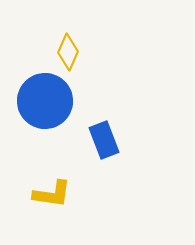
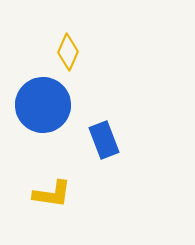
blue circle: moved 2 px left, 4 px down
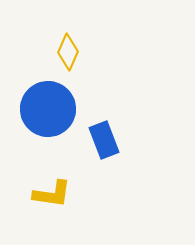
blue circle: moved 5 px right, 4 px down
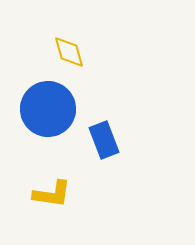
yellow diamond: moved 1 px right; rotated 39 degrees counterclockwise
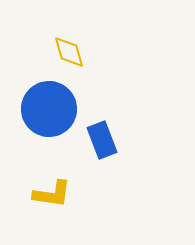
blue circle: moved 1 px right
blue rectangle: moved 2 px left
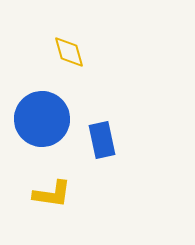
blue circle: moved 7 px left, 10 px down
blue rectangle: rotated 9 degrees clockwise
